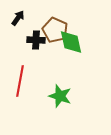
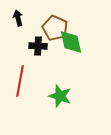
black arrow: rotated 49 degrees counterclockwise
brown pentagon: moved 2 px up
black cross: moved 2 px right, 6 px down
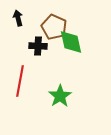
brown pentagon: moved 1 px left, 1 px up
green star: rotated 20 degrees clockwise
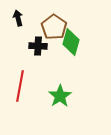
brown pentagon: rotated 10 degrees clockwise
green diamond: rotated 28 degrees clockwise
red line: moved 5 px down
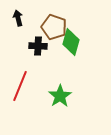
brown pentagon: rotated 15 degrees counterclockwise
red line: rotated 12 degrees clockwise
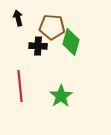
brown pentagon: moved 2 px left; rotated 15 degrees counterclockwise
red line: rotated 28 degrees counterclockwise
green star: moved 1 px right
